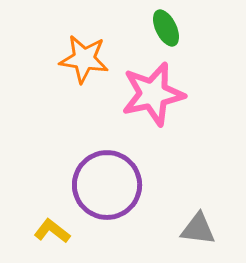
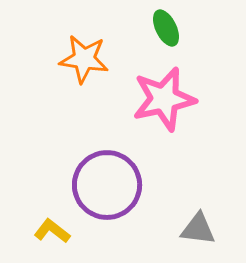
pink star: moved 11 px right, 5 px down
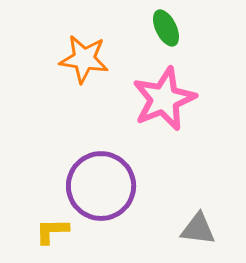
pink star: rotated 10 degrees counterclockwise
purple circle: moved 6 px left, 1 px down
yellow L-shape: rotated 39 degrees counterclockwise
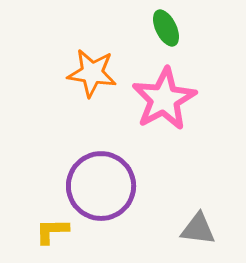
orange star: moved 8 px right, 14 px down
pink star: rotated 6 degrees counterclockwise
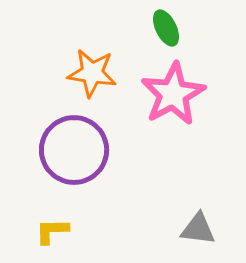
pink star: moved 9 px right, 5 px up
purple circle: moved 27 px left, 36 px up
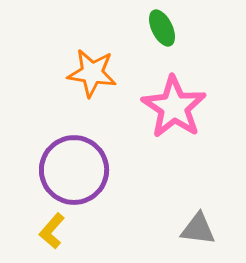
green ellipse: moved 4 px left
pink star: moved 1 px right, 13 px down; rotated 10 degrees counterclockwise
purple circle: moved 20 px down
yellow L-shape: rotated 48 degrees counterclockwise
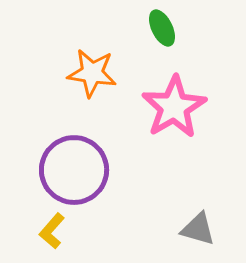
pink star: rotated 8 degrees clockwise
gray triangle: rotated 9 degrees clockwise
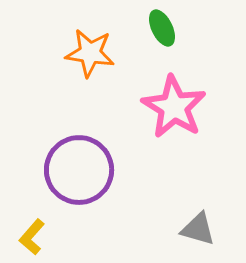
orange star: moved 2 px left, 20 px up
pink star: rotated 10 degrees counterclockwise
purple circle: moved 5 px right
yellow L-shape: moved 20 px left, 6 px down
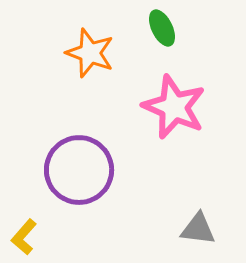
orange star: rotated 12 degrees clockwise
pink star: rotated 8 degrees counterclockwise
gray triangle: rotated 9 degrees counterclockwise
yellow L-shape: moved 8 px left
